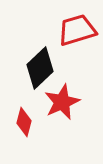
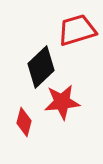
black diamond: moved 1 px right, 1 px up
red star: rotated 18 degrees clockwise
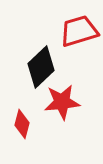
red trapezoid: moved 2 px right, 1 px down
red diamond: moved 2 px left, 2 px down
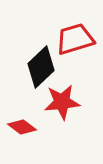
red trapezoid: moved 4 px left, 8 px down
red diamond: moved 3 px down; rotated 68 degrees counterclockwise
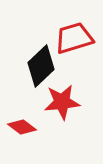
red trapezoid: moved 1 px left, 1 px up
black diamond: moved 1 px up
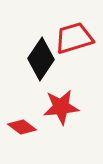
black diamond: moved 7 px up; rotated 12 degrees counterclockwise
red star: moved 1 px left, 5 px down
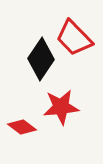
red trapezoid: rotated 117 degrees counterclockwise
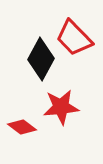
black diamond: rotated 6 degrees counterclockwise
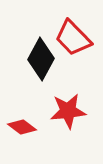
red trapezoid: moved 1 px left
red star: moved 7 px right, 4 px down
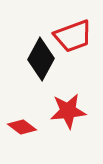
red trapezoid: moved 2 px up; rotated 66 degrees counterclockwise
